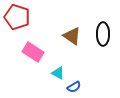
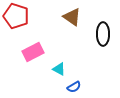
red pentagon: moved 1 px left, 1 px up
brown triangle: moved 19 px up
pink rectangle: rotated 60 degrees counterclockwise
cyan triangle: moved 1 px right, 4 px up
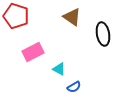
black ellipse: rotated 10 degrees counterclockwise
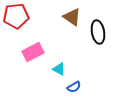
red pentagon: rotated 25 degrees counterclockwise
black ellipse: moved 5 px left, 2 px up
